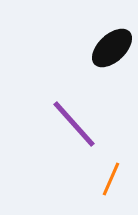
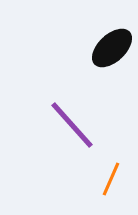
purple line: moved 2 px left, 1 px down
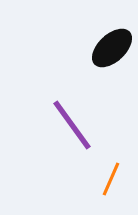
purple line: rotated 6 degrees clockwise
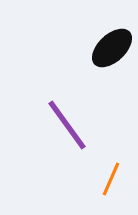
purple line: moved 5 px left
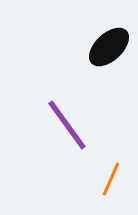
black ellipse: moved 3 px left, 1 px up
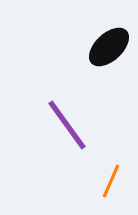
orange line: moved 2 px down
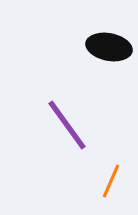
black ellipse: rotated 54 degrees clockwise
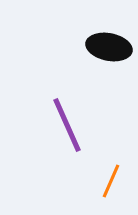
purple line: rotated 12 degrees clockwise
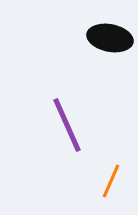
black ellipse: moved 1 px right, 9 px up
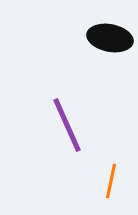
orange line: rotated 12 degrees counterclockwise
